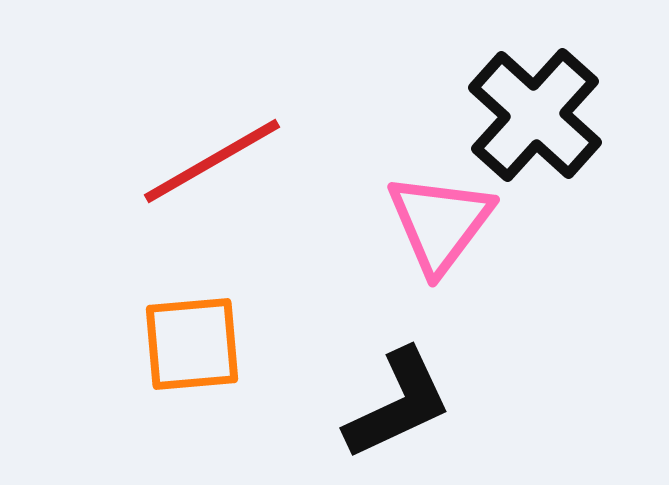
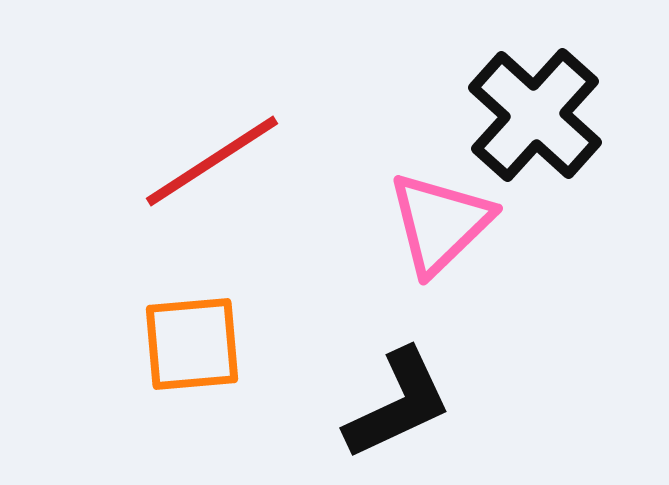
red line: rotated 3 degrees counterclockwise
pink triangle: rotated 9 degrees clockwise
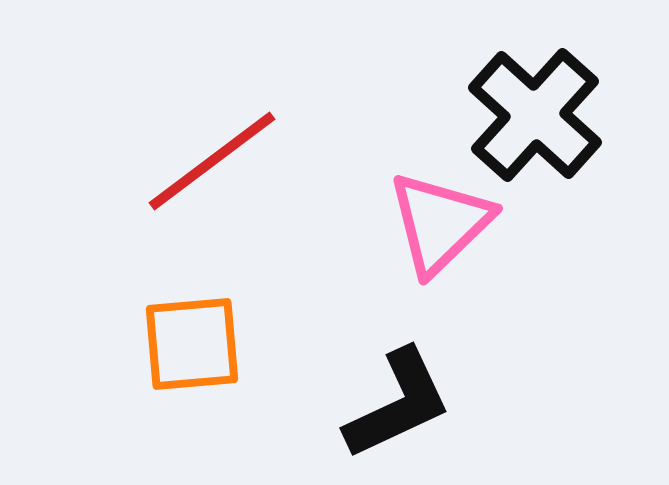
red line: rotated 4 degrees counterclockwise
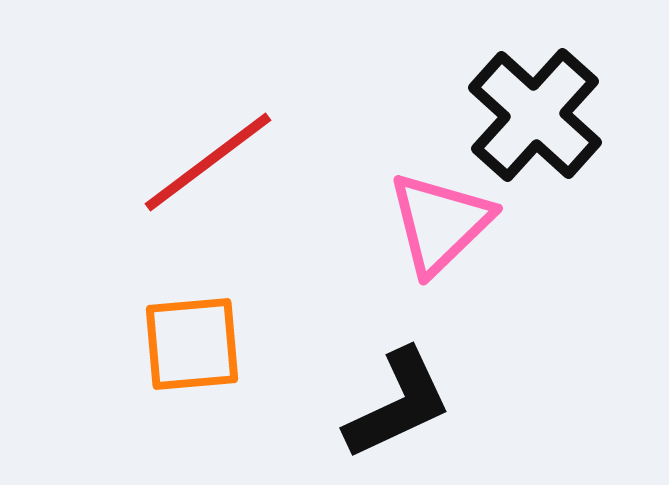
red line: moved 4 px left, 1 px down
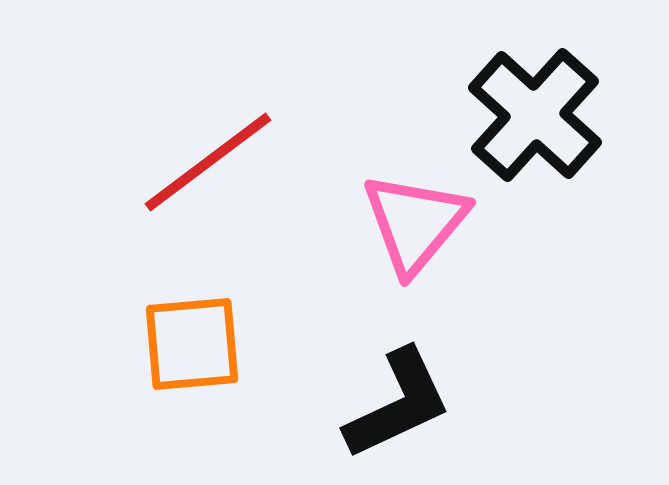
pink triangle: moved 25 px left; rotated 6 degrees counterclockwise
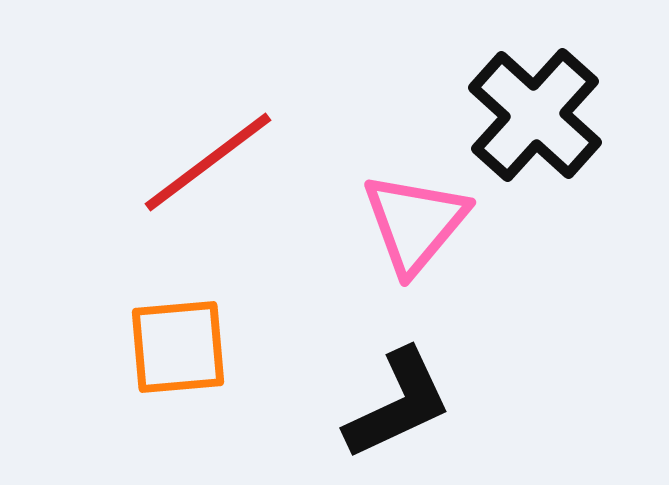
orange square: moved 14 px left, 3 px down
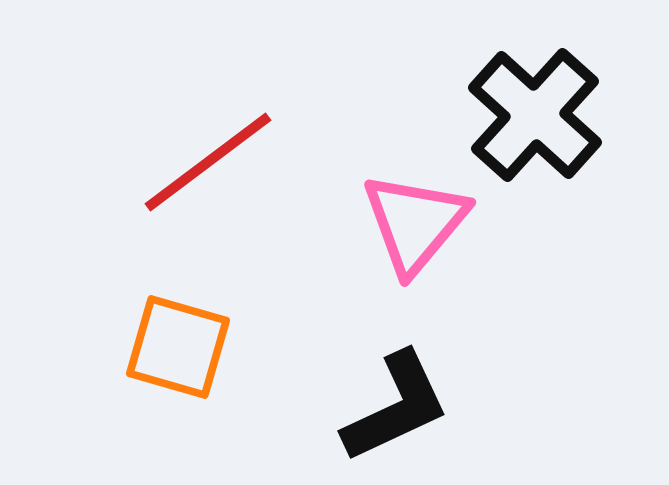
orange square: rotated 21 degrees clockwise
black L-shape: moved 2 px left, 3 px down
